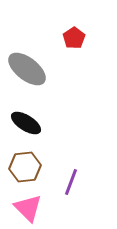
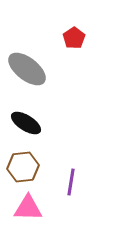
brown hexagon: moved 2 px left
purple line: rotated 12 degrees counterclockwise
pink triangle: rotated 44 degrees counterclockwise
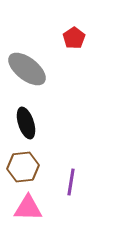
black ellipse: rotated 40 degrees clockwise
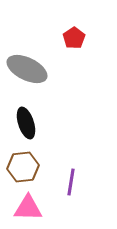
gray ellipse: rotated 12 degrees counterclockwise
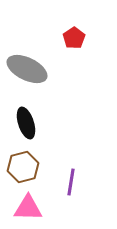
brown hexagon: rotated 8 degrees counterclockwise
